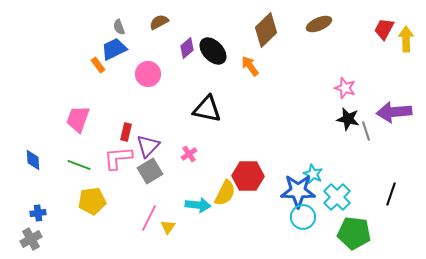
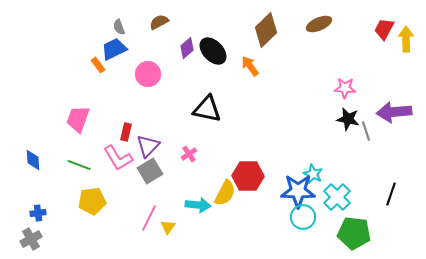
pink star: rotated 15 degrees counterclockwise
pink L-shape: rotated 116 degrees counterclockwise
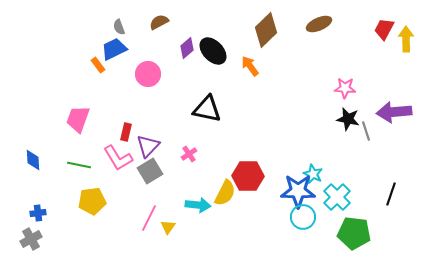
green line: rotated 10 degrees counterclockwise
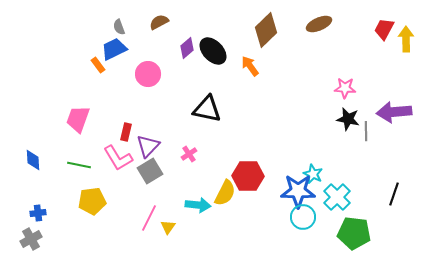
gray line: rotated 18 degrees clockwise
black line: moved 3 px right
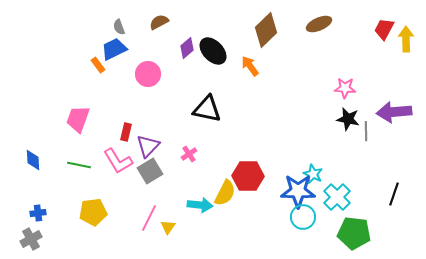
pink L-shape: moved 3 px down
yellow pentagon: moved 1 px right, 11 px down
cyan arrow: moved 2 px right
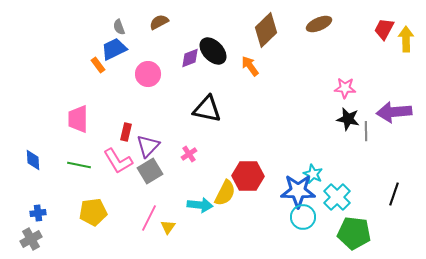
purple diamond: moved 3 px right, 10 px down; rotated 20 degrees clockwise
pink trapezoid: rotated 20 degrees counterclockwise
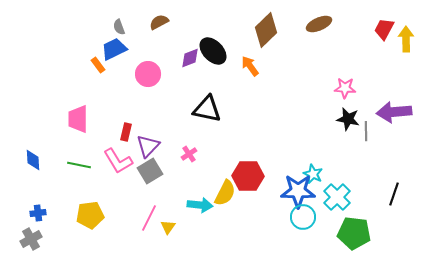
yellow pentagon: moved 3 px left, 3 px down
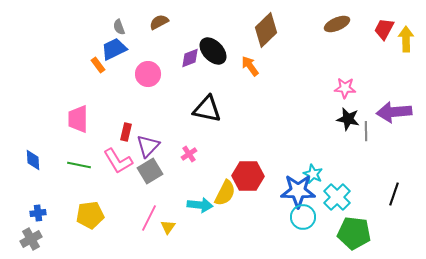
brown ellipse: moved 18 px right
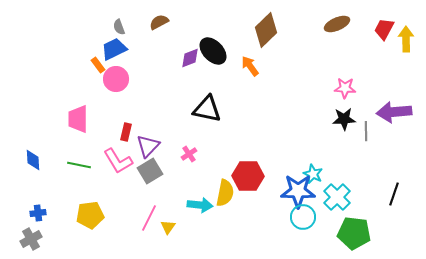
pink circle: moved 32 px left, 5 px down
black star: moved 4 px left; rotated 15 degrees counterclockwise
yellow semicircle: rotated 16 degrees counterclockwise
